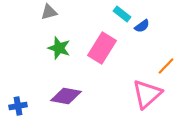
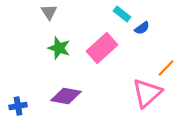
gray triangle: rotated 48 degrees counterclockwise
blue semicircle: moved 2 px down
pink rectangle: rotated 16 degrees clockwise
orange line: moved 2 px down
pink triangle: moved 1 px up
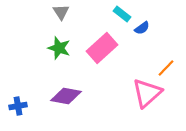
gray triangle: moved 12 px right
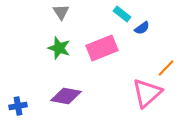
pink rectangle: rotated 20 degrees clockwise
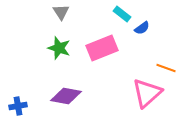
orange line: rotated 66 degrees clockwise
